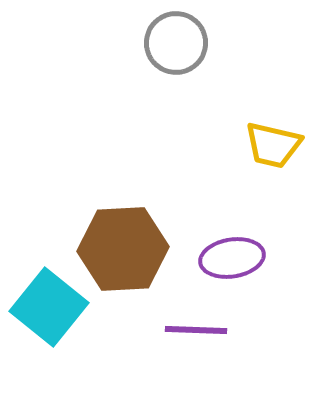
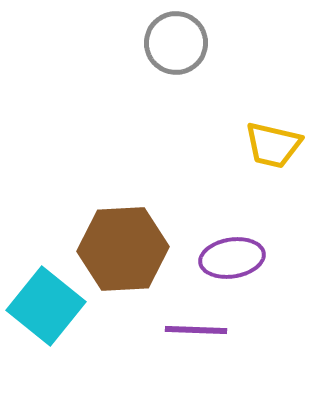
cyan square: moved 3 px left, 1 px up
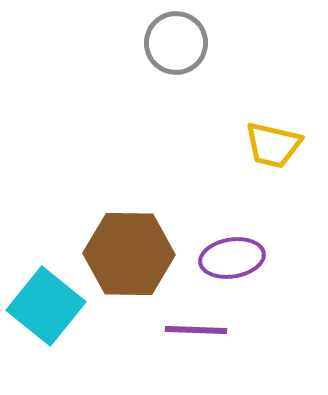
brown hexagon: moved 6 px right, 5 px down; rotated 4 degrees clockwise
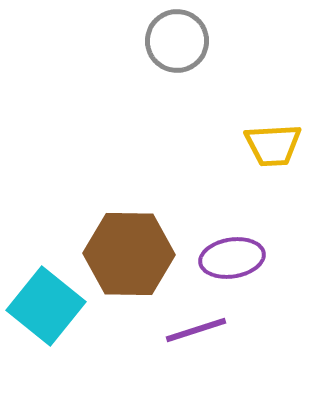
gray circle: moved 1 px right, 2 px up
yellow trapezoid: rotated 16 degrees counterclockwise
purple line: rotated 20 degrees counterclockwise
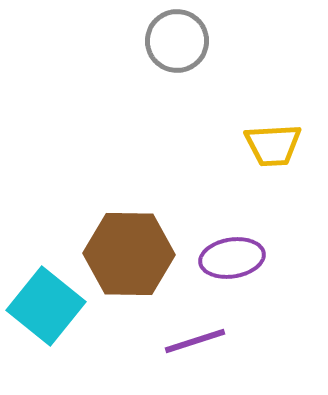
purple line: moved 1 px left, 11 px down
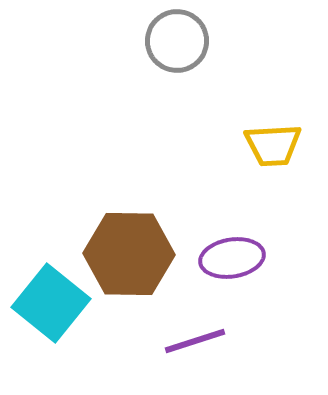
cyan square: moved 5 px right, 3 px up
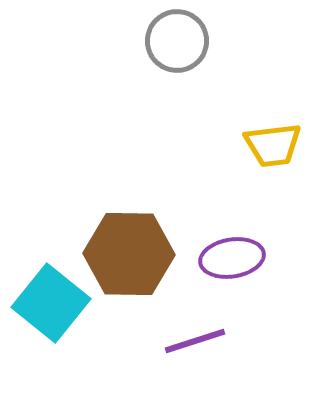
yellow trapezoid: rotated 4 degrees counterclockwise
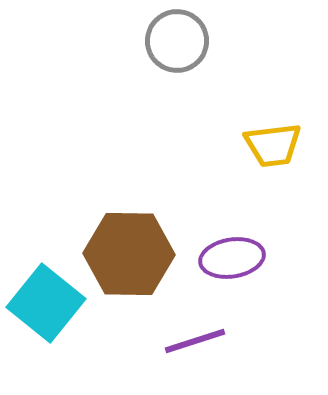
cyan square: moved 5 px left
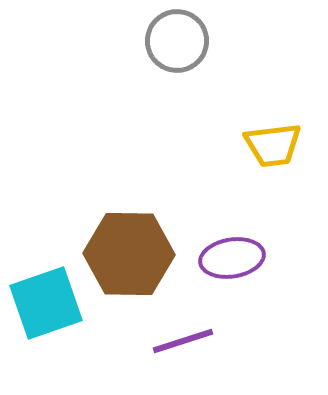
cyan square: rotated 32 degrees clockwise
purple line: moved 12 px left
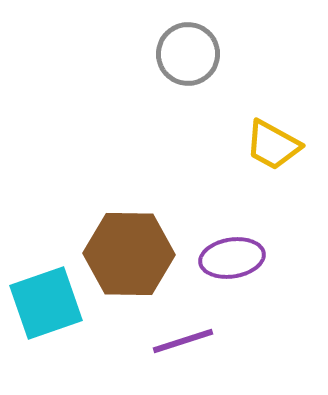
gray circle: moved 11 px right, 13 px down
yellow trapezoid: rotated 36 degrees clockwise
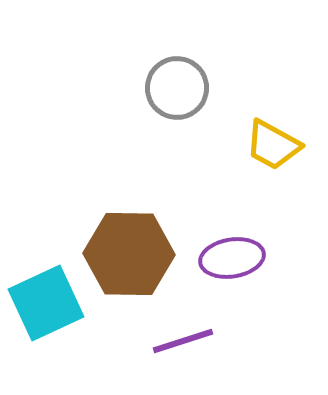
gray circle: moved 11 px left, 34 px down
cyan square: rotated 6 degrees counterclockwise
